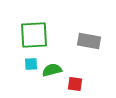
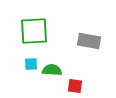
green square: moved 4 px up
green semicircle: rotated 18 degrees clockwise
red square: moved 2 px down
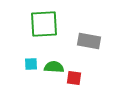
green square: moved 10 px right, 7 px up
green semicircle: moved 2 px right, 3 px up
red square: moved 1 px left, 8 px up
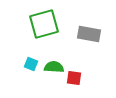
green square: rotated 12 degrees counterclockwise
gray rectangle: moved 7 px up
cyan square: rotated 24 degrees clockwise
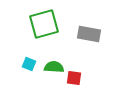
cyan square: moved 2 px left
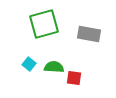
cyan square: rotated 16 degrees clockwise
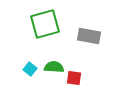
green square: moved 1 px right
gray rectangle: moved 2 px down
cyan square: moved 1 px right, 5 px down
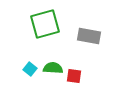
green semicircle: moved 1 px left, 1 px down
red square: moved 2 px up
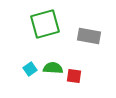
cyan square: rotated 16 degrees clockwise
